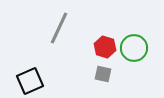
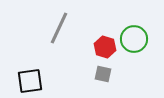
green circle: moved 9 px up
black square: rotated 16 degrees clockwise
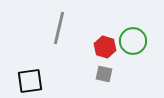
gray line: rotated 12 degrees counterclockwise
green circle: moved 1 px left, 2 px down
gray square: moved 1 px right
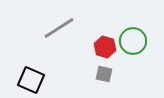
gray line: rotated 44 degrees clockwise
black square: moved 1 px right, 1 px up; rotated 32 degrees clockwise
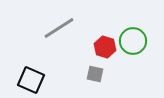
gray square: moved 9 px left
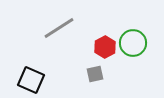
green circle: moved 2 px down
red hexagon: rotated 15 degrees clockwise
gray square: rotated 24 degrees counterclockwise
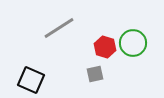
red hexagon: rotated 15 degrees counterclockwise
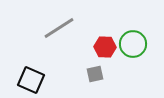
green circle: moved 1 px down
red hexagon: rotated 15 degrees counterclockwise
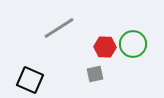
black square: moved 1 px left
